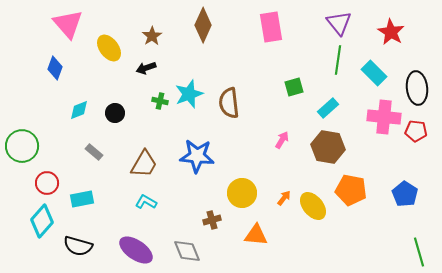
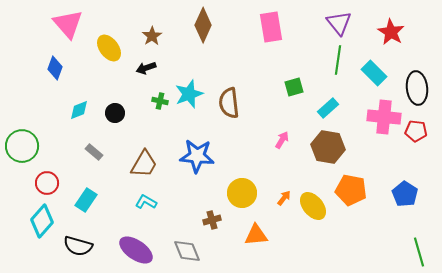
cyan rectangle at (82, 199): moved 4 px right, 1 px down; rotated 45 degrees counterclockwise
orange triangle at (256, 235): rotated 10 degrees counterclockwise
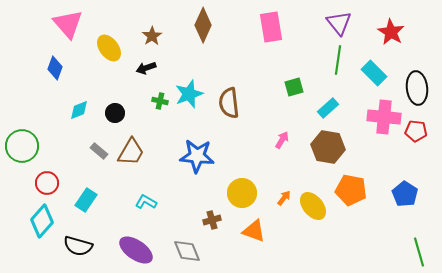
gray rectangle at (94, 152): moved 5 px right, 1 px up
brown trapezoid at (144, 164): moved 13 px left, 12 px up
orange triangle at (256, 235): moved 2 px left, 4 px up; rotated 25 degrees clockwise
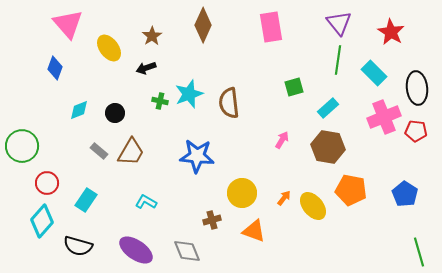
pink cross at (384, 117): rotated 28 degrees counterclockwise
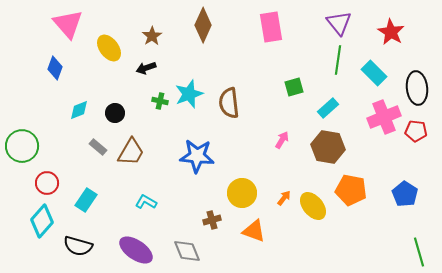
gray rectangle at (99, 151): moved 1 px left, 4 px up
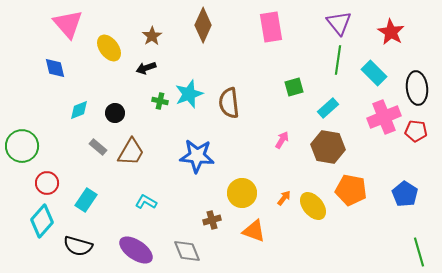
blue diamond at (55, 68): rotated 35 degrees counterclockwise
